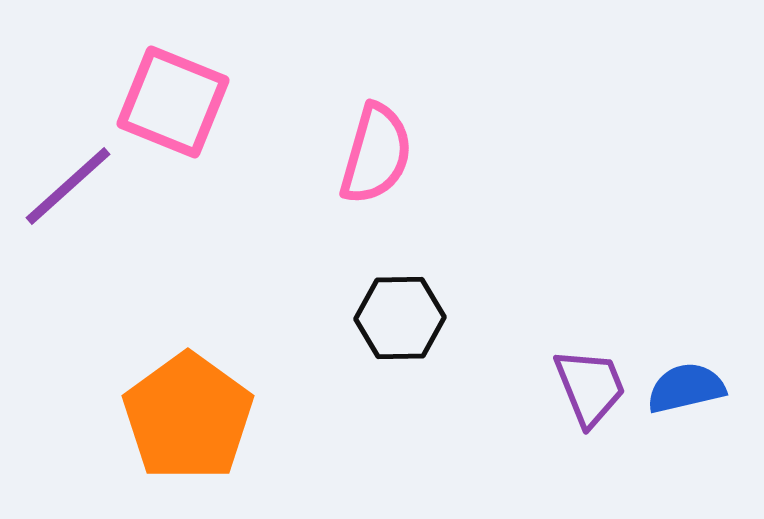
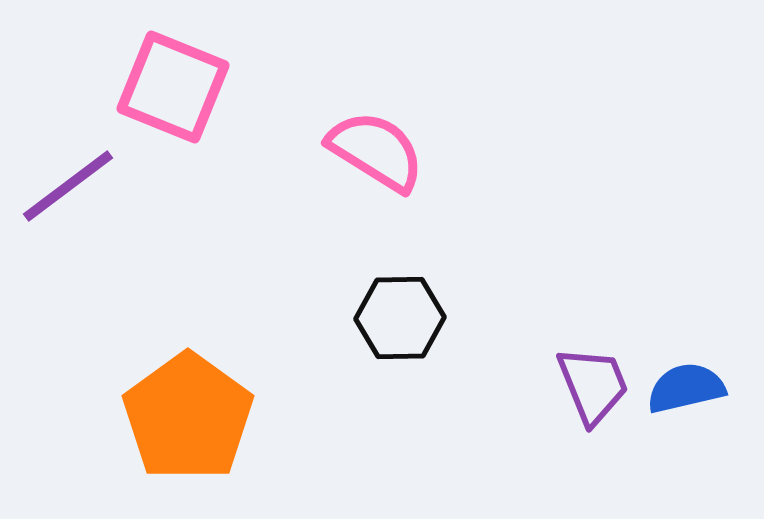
pink square: moved 15 px up
pink semicircle: moved 3 px up; rotated 74 degrees counterclockwise
purple line: rotated 5 degrees clockwise
purple trapezoid: moved 3 px right, 2 px up
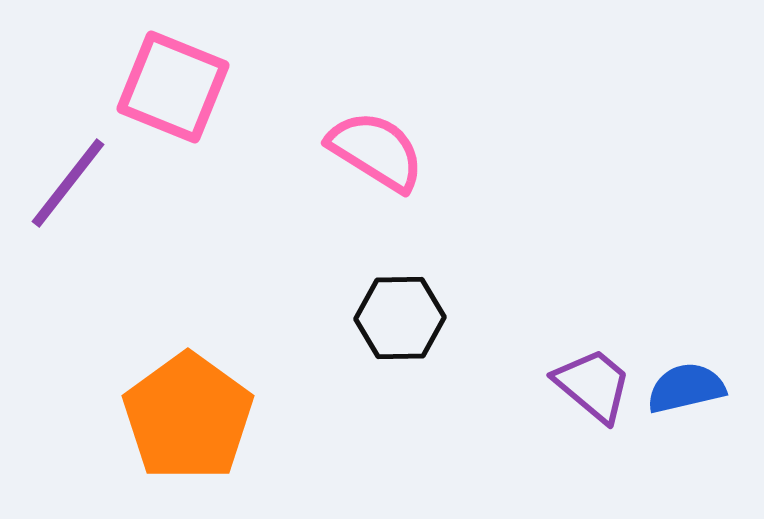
purple line: moved 3 px up; rotated 15 degrees counterclockwise
purple trapezoid: rotated 28 degrees counterclockwise
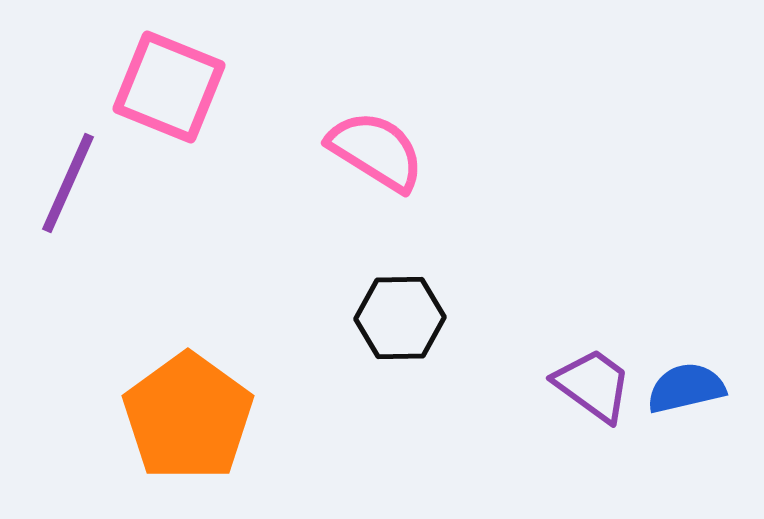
pink square: moved 4 px left
purple line: rotated 14 degrees counterclockwise
purple trapezoid: rotated 4 degrees counterclockwise
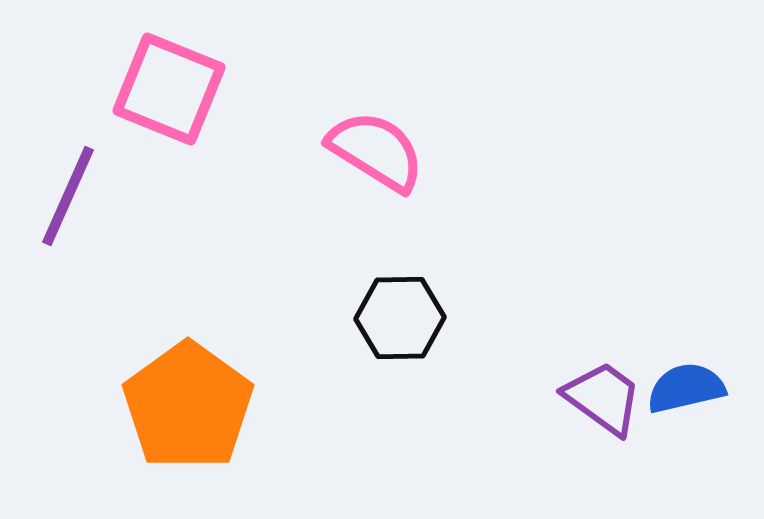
pink square: moved 2 px down
purple line: moved 13 px down
purple trapezoid: moved 10 px right, 13 px down
orange pentagon: moved 11 px up
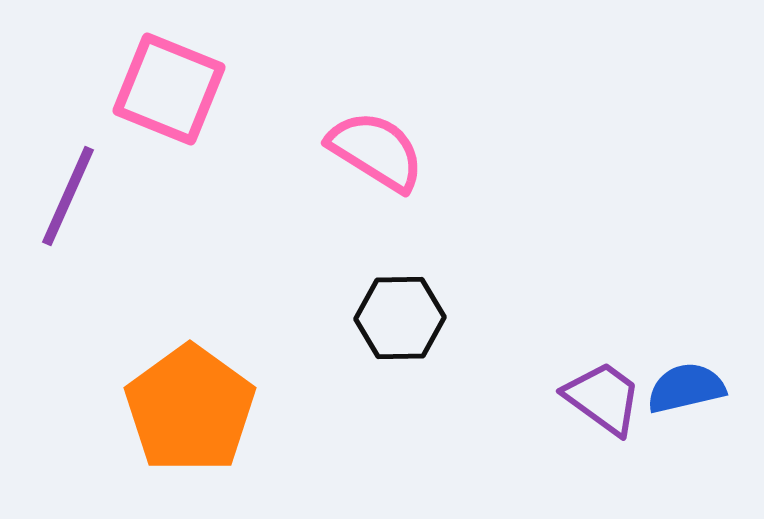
orange pentagon: moved 2 px right, 3 px down
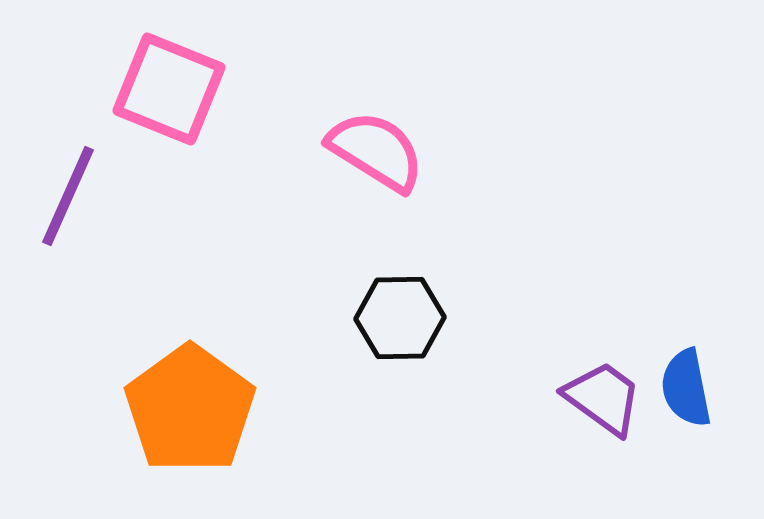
blue semicircle: rotated 88 degrees counterclockwise
